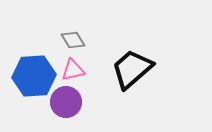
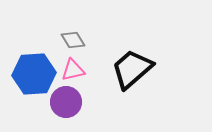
blue hexagon: moved 2 px up
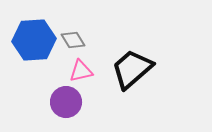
pink triangle: moved 8 px right, 1 px down
blue hexagon: moved 34 px up
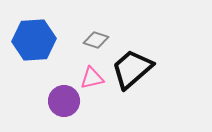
gray diamond: moved 23 px right; rotated 40 degrees counterclockwise
pink triangle: moved 11 px right, 7 px down
purple circle: moved 2 px left, 1 px up
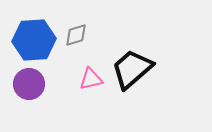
gray diamond: moved 20 px left, 5 px up; rotated 35 degrees counterclockwise
pink triangle: moved 1 px left, 1 px down
purple circle: moved 35 px left, 17 px up
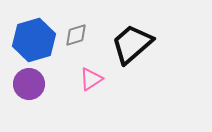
blue hexagon: rotated 12 degrees counterclockwise
black trapezoid: moved 25 px up
pink triangle: rotated 20 degrees counterclockwise
